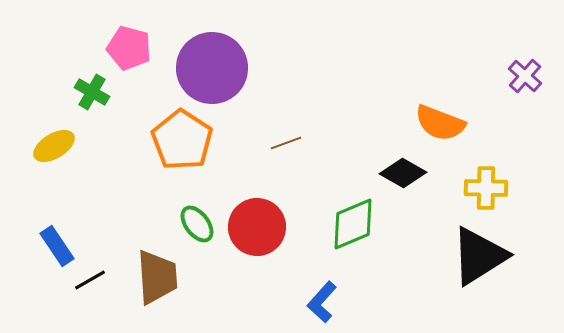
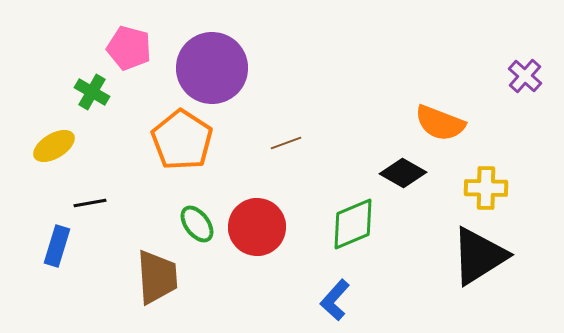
blue rectangle: rotated 51 degrees clockwise
black line: moved 77 px up; rotated 20 degrees clockwise
blue L-shape: moved 13 px right, 2 px up
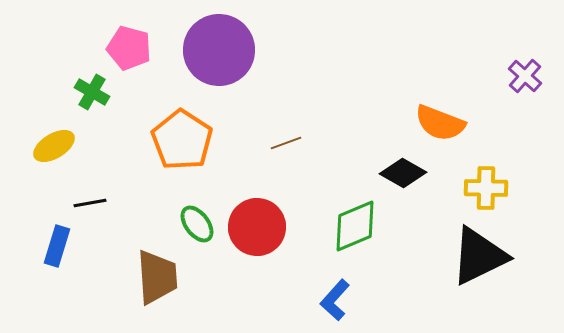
purple circle: moved 7 px right, 18 px up
green diamond: moved 2 px right, 2 px down
black triangle: rotated 6 degrees clockwise
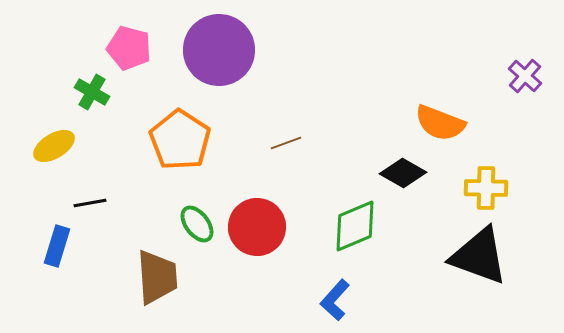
orange pentagon: moved 2 px left
black triangle: rotated 46 degrees clockwise
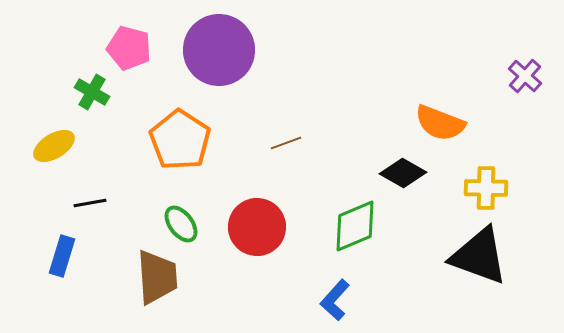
green ellipse: moved 16 px left
blue rectangle: moved 5 px right, 10 px down
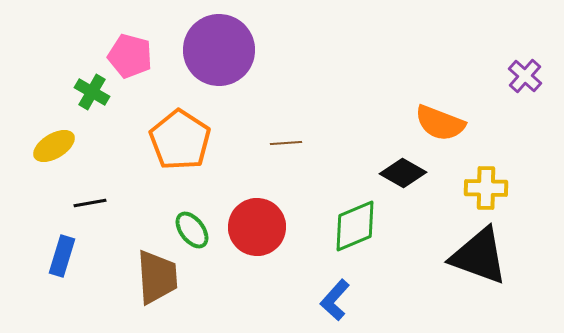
pink pentagon: moved 1 px right, 8 px down
brown line: rotated 16 degrees clockwise
green ellipse: moved 11 px right, 6 px down
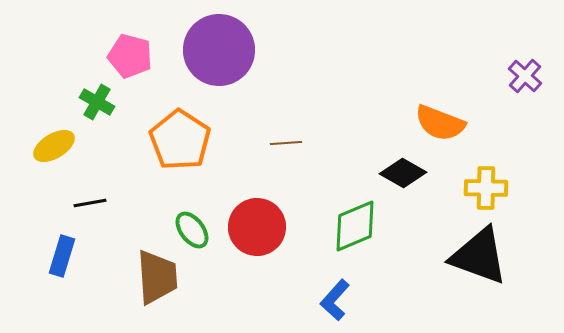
green cross: moved 5 px right, 10 px down
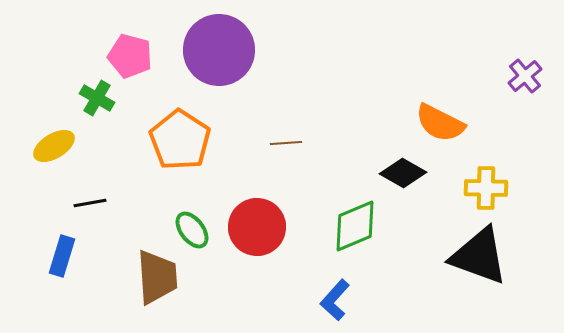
purple cross: rotated 8 degrees clockwise
green cross: moved 4 px up
orange semicircle: rotated 6 degrees clockwise
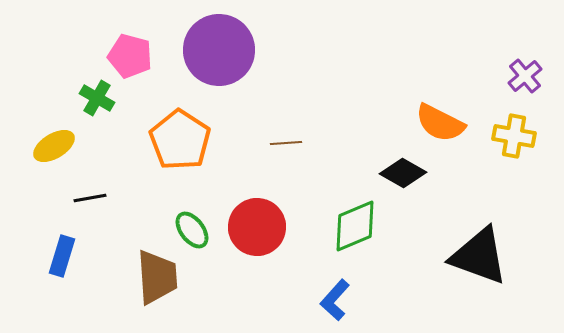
yellow cross: moved 28 px right, 52 px up; rotated 9 degrees clockwise
black line: moved 5 px up
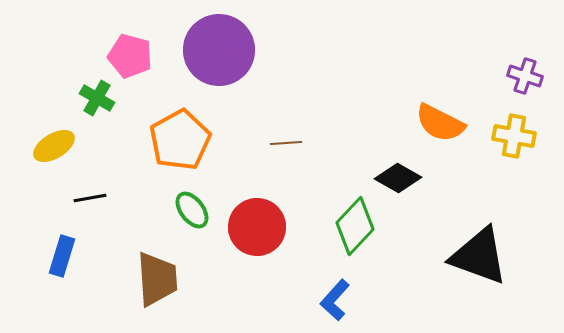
purple cross: rotated 32 degrees counterclockwise
orange pentagon: rotated 10 degrees clockwise
black diamond: moved 5 px left, 5 px down
green diamond: rotated 24 degrees counterclockwise
green ellipse: moved 20 px up
brown trapezoid: moved 2 px down
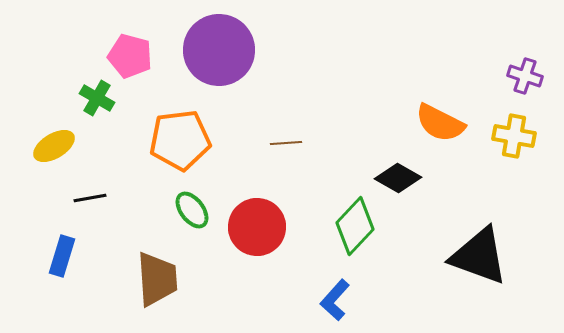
orange pentagon: rotated 22 degrees clockwise
